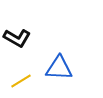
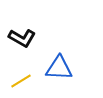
black L-shape: moved 5 px right
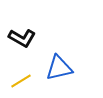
blue triangle: rotated 16 degrees counterclockwise
